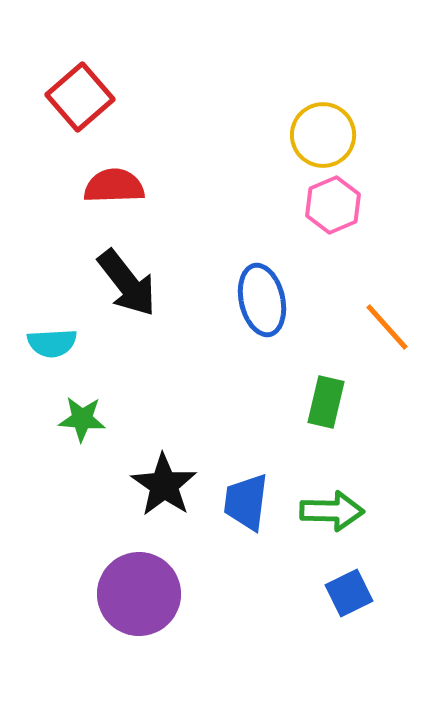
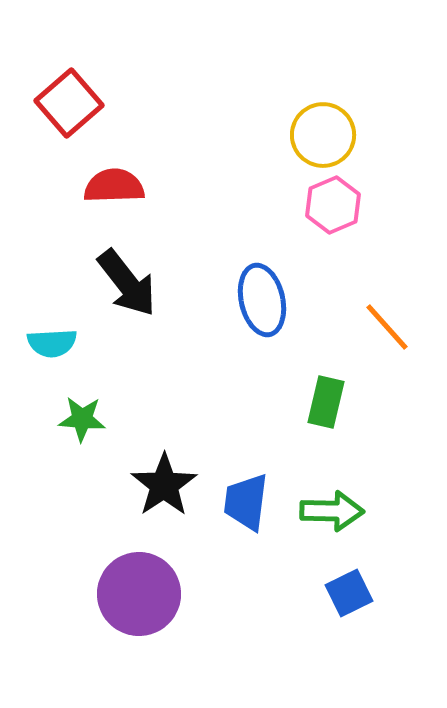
red square: moved 11 px left, 6 px down
black star: rotated 4 degrees clockwise
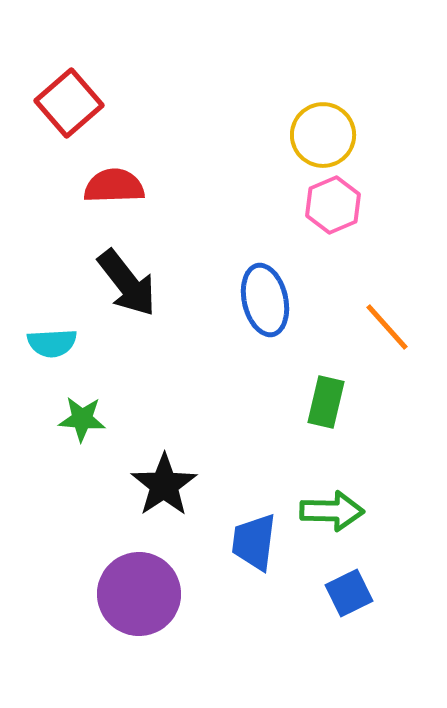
blue ellipse: moved 3 px right
blue trapezoid: moved 8 px right, 40 px down
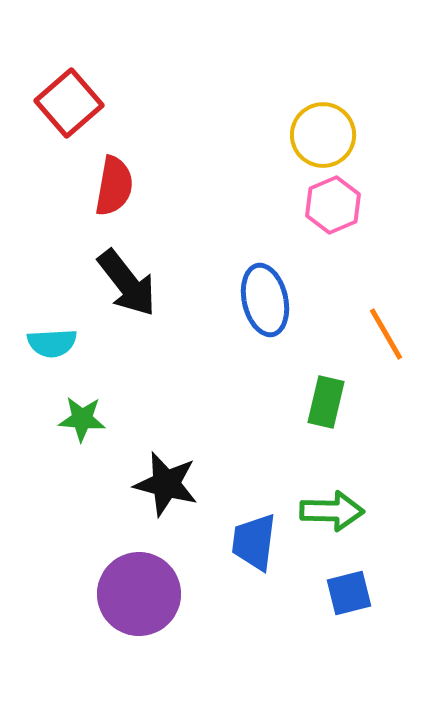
red semicircle: rotated 102 degrees clockwise
orange line: moved 1 px left, 7 px down; rotated 12 degrees clockwise
black star: moved 2 px right, 1 px up; rotated 24 degrees counterclockwise
blue square: rotated 12 degrees clockwise
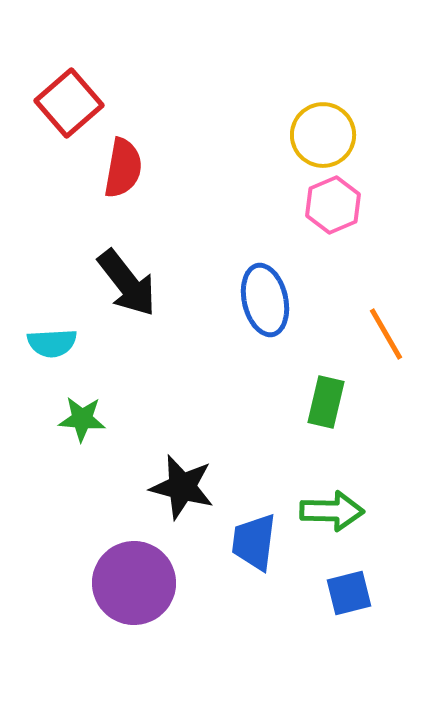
red semicircle: moved 9 px right, 18 px up
black star: moved 16 px right, 3 px down
purple circle: moved 5 px left, 11 px up
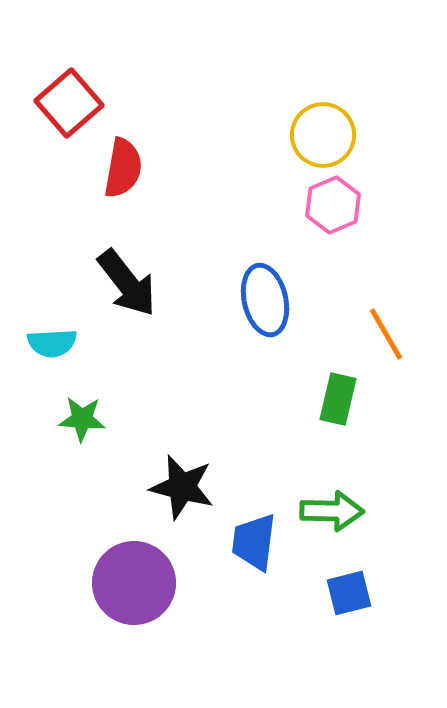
green rectangle: moved 12 px right, 3 px up
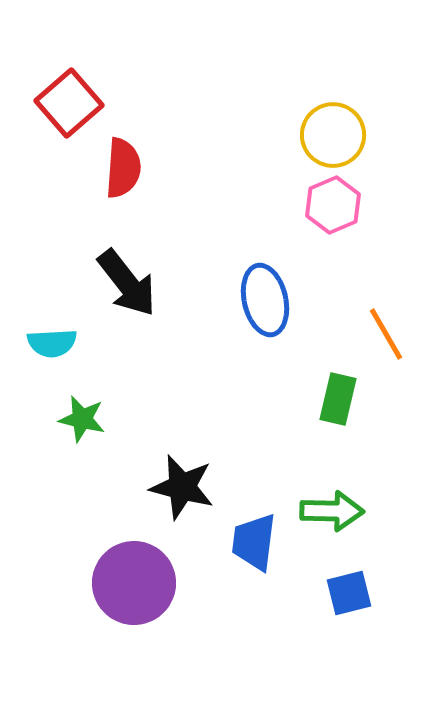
yellow circle: moved 10 px right
red semicircle: rotated 6 degrees counterclockwise
green star: rotated 9 degrees clockwise
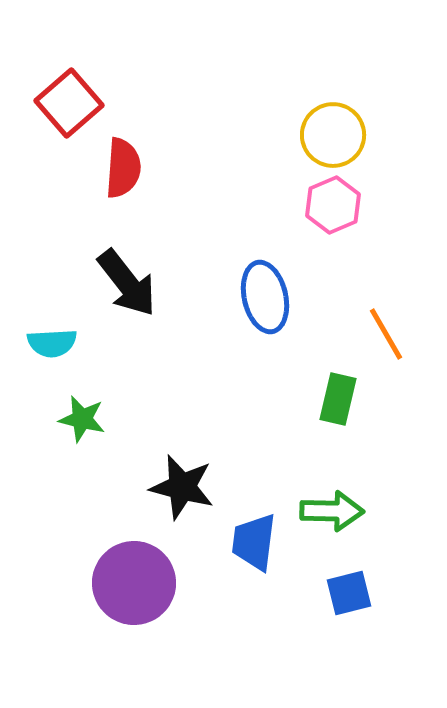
blue ellipse: moved 3 px up
